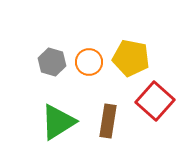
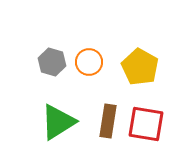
yellow pentagon: moved 9 px right, 9 px down; rotated 18 degrees clockwise
red square: moved 9 px left, 23 px down; rotated 33 degrees counterclockwise
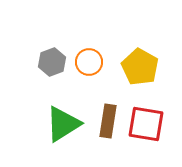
gray hexagon: rotated 24 degrees clockwise
green triangle: moved 5 px right, 2 px down
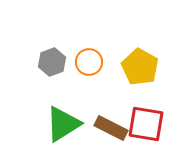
brown rectangle: moved 3 px right, 7 px down; rotated 72 degrees counterclockwise
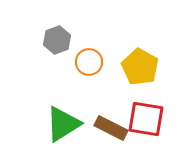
gray hexagon: moved 5 px right, 22 px up
red square: moved 5 px up
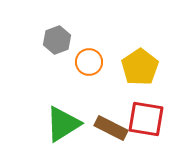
yellow pentagon: rotated 9 degrees clockwise
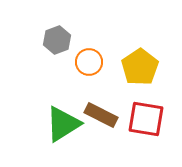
brown rectangle: moved 10 px left, 13 px up
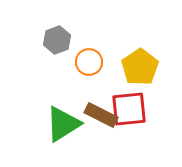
red square: moved 17 px left, 10 px up; rotated 15 degrees counterclockwise
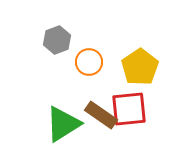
brown rectangle: rotated 8 degrees clockwise
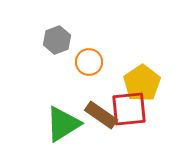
yellow pentagon: moved 2 px right, 16 px down
